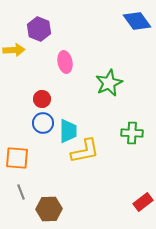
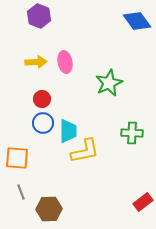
purple hexagon: moved 13 px up
yellow arrow: moved 22 px right, 12 px down
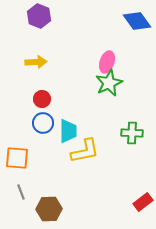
pink ellipse: moved 42 px right; rotated 30 degrees clockwise
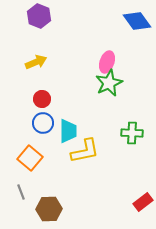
yellow arrow: rotated 20 degrees counterclockwise
orange square: moved 13 px right; rotated 35 degrees clockwise
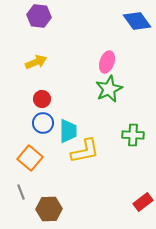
purple hexagon: rotated 15 degrees counterclockwise
green star: moved 6 px down
green cross: moved 1 px right, 2 px down
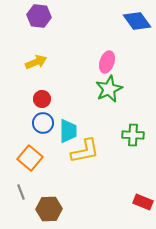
red rectangle: rotated 60 degrees clockwise
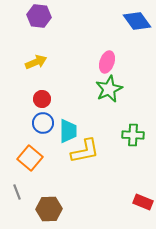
gray line: moved 4 px left
